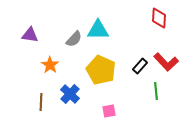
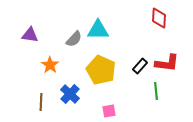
red L-shape: moved 1 px right, 1 px down; rotated 40 degrees counterclockwise
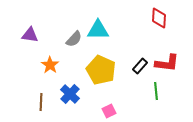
pink square: rotated 16 degrees counterclockwise
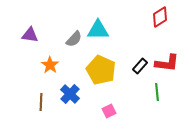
red diamond: moved 1 px right, 1 px up; rotated 55 degrees clockwise
green line: moved 1 px right, 1 px down
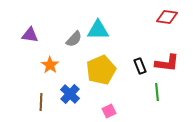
red diamond: moved 7 px right; rotated 40 degrees clockwise
black rectangle: rotated 63 degrees counterclockwise
yellow pentagon: rotated 24 degrees clockwise
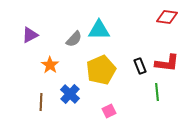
cyan triangle: moved 1 px right
purple triangle: rotated 36 degrees counterclockwise
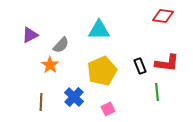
red diamond: moved 4 px left, 1 px up
gray semicircle: moved 13 px left, 6 px down
yellow pentagon: moved 1 px right, 1 px down
blue cross: moved 4 px right, 3 px down
pink square: moved 1 px left, 2 px up
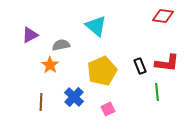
cyan triangle: moved 3 px left, 4 px up; rotated 40 degrees clockwise
gray semicircle: rotated 144 degrees counterclockwise
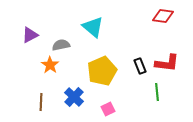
cyan triangle: moved 3 px left, 1 px down
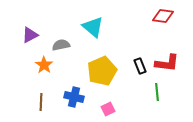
orange star: moved 6 px left
blue cross: rotated 30 degrees counterclockwise
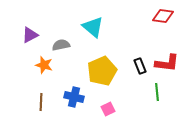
orange star: rotated 18 degrees counterclockwise
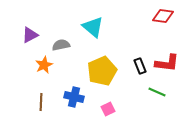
orange star: rotated 30 degrees clockwise
green line: rotated 60 degrees counterclockwise
